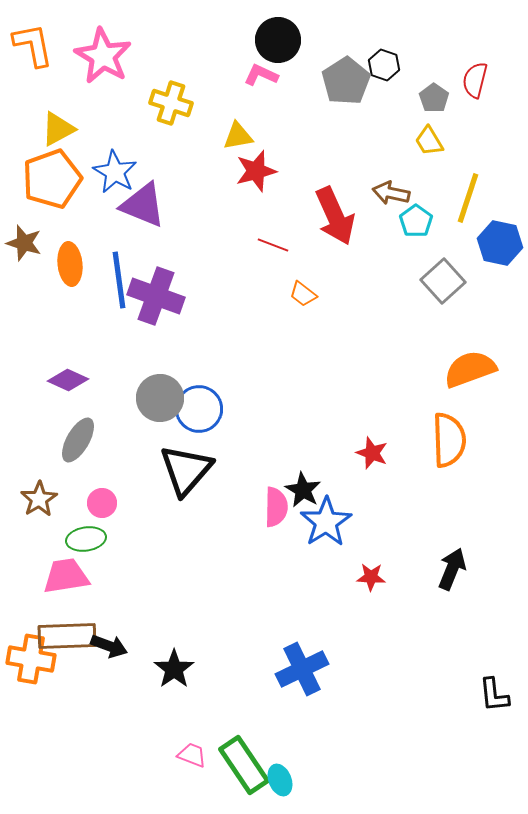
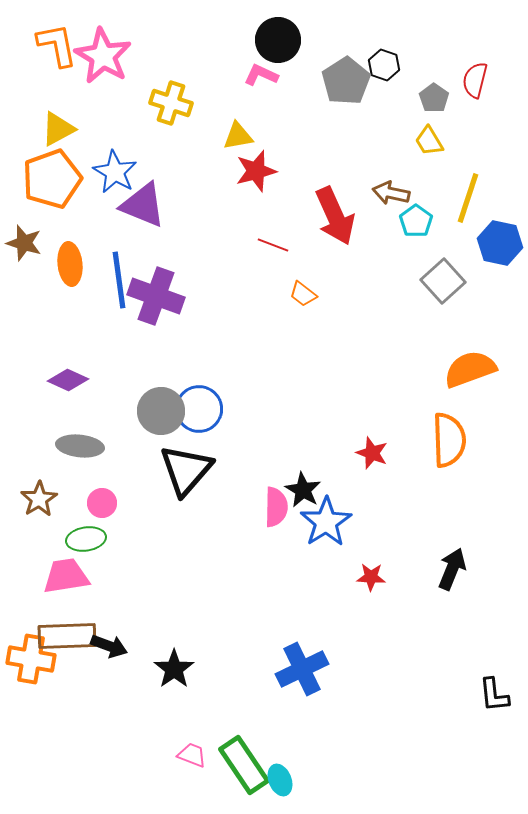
orange L-shape at (33, 45): moved 24 px right
gray circle at (160, 398): moved 1 px right, 13 px down
gray ellipse at (78, 440): moved 2 px right, 6 px down; rotated 66 degrees clockwise
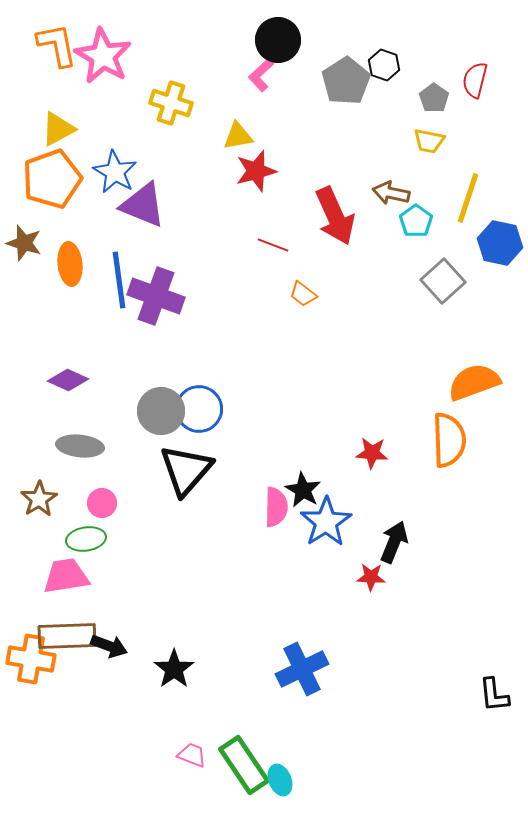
pink L-shape at (261, 75): rotated 68 degrees counterclockwise
yellow trapezoid at (429, 141): rotated 48 degrees counterclockwise
orange semicircle at (470, 369): moved 4 px right, 13 px down
red star at (372, 453): rotated 16 degrees counterclockwise
black arrow at (452, 569): moved 58 px left, 27 px up
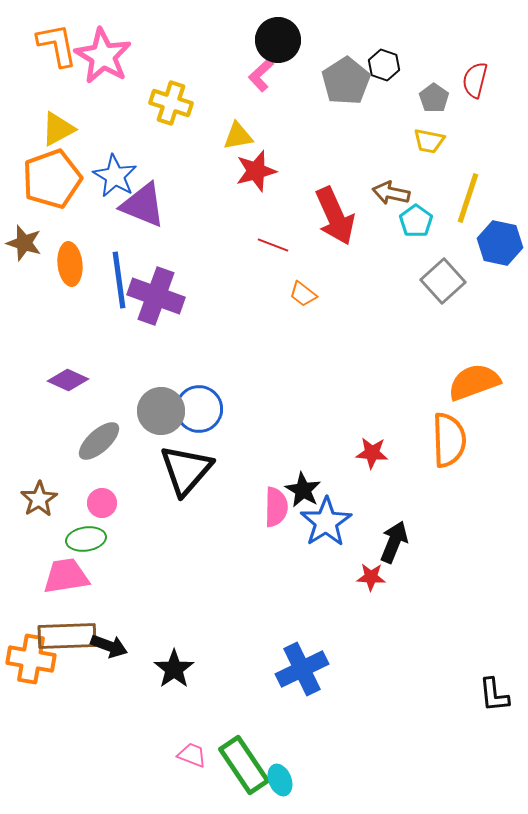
blue star at (115, 172): moved 4 px down
gray ellipse at (80, 446): moved 19 px right, 5 px up; rotated 48 degrees counterclockwise
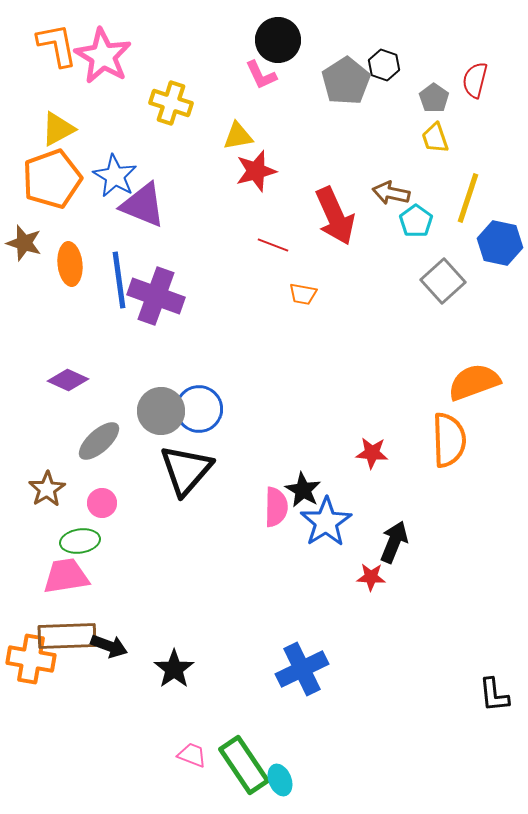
pink L-shape at (261, 75): rotated 72 degrees counterclockwise
yellow trapezoid at (429, 141): moved 6 px right, 3 px up; rotated 60 degrees clockwise
orange trapezoid at (303, 294): rotated 28 degrees counterclockwise
brown star at (39, 499): moved 8 px right, 10 px up
green ellipse at (86, 539): moved 6 px left, 2 px down
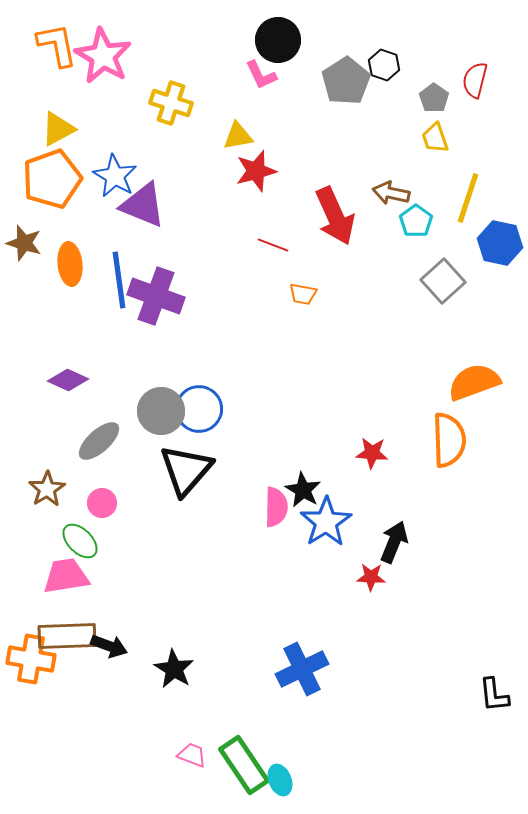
green ellipse at (80, 541): rotated 54 degrees clockwise
black star at (174, 669): rotated 6 degrees counterclockwise
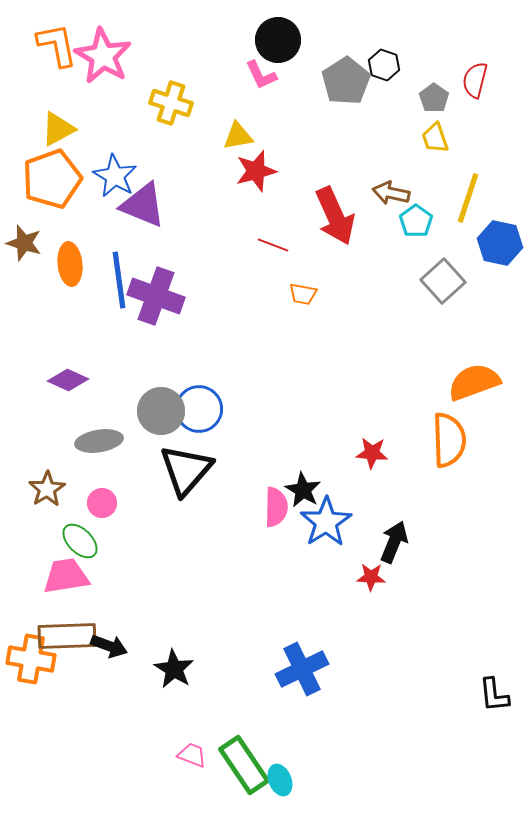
gray ellipse at (99, 441): rotated 33 degrees clockwise
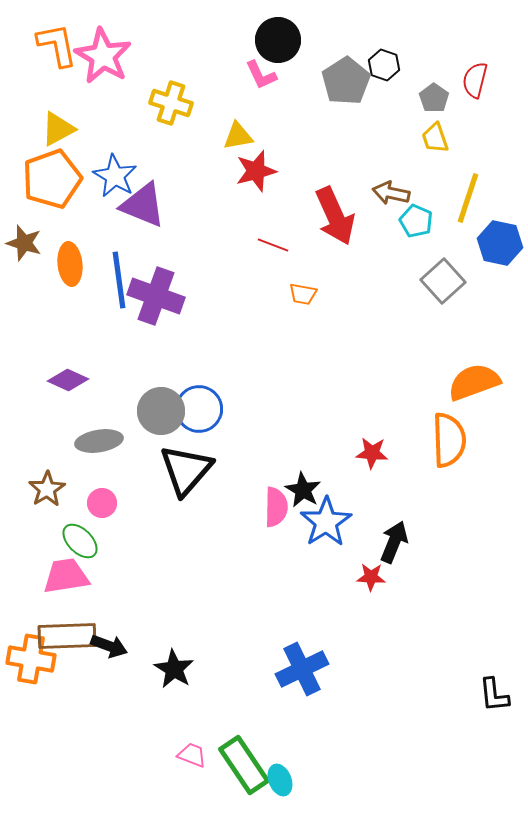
cyan pentagon at (416, 221): rotated 12 degrees counterclockwise
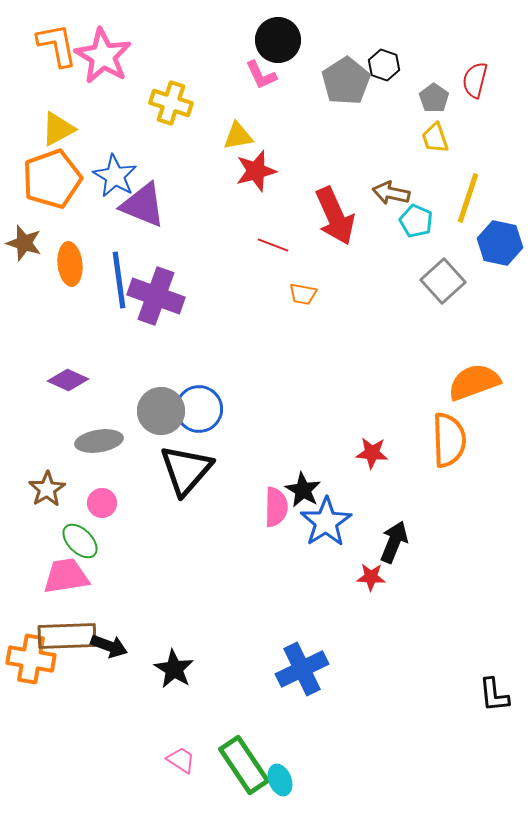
pink trapezoid at (192, 755): moved 11 px left, 5 px down; rotated 12 degrees clockwise
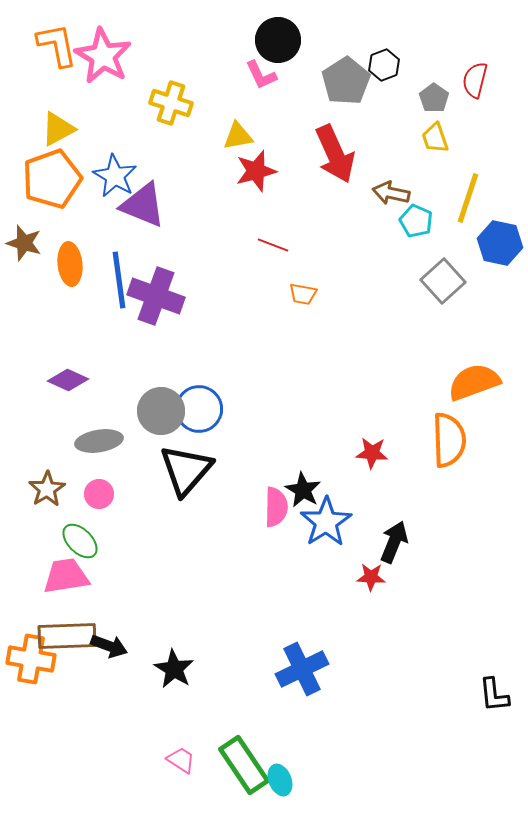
black hexagon at (384, 65): rotated 20 degrees clockwise
red arrow at (335, 216): moved 62 px up
pink circle at (102, 503): moved 3 px left, 9 px up
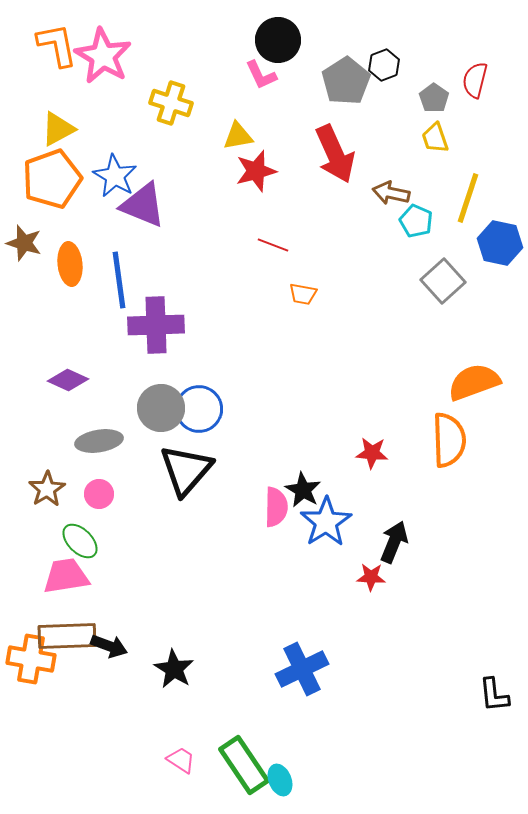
purple cross at (156, 296): moved 29 px down; rotated 22 degrees counterclockwise
gray circle at (161, 411): moved 3 px up
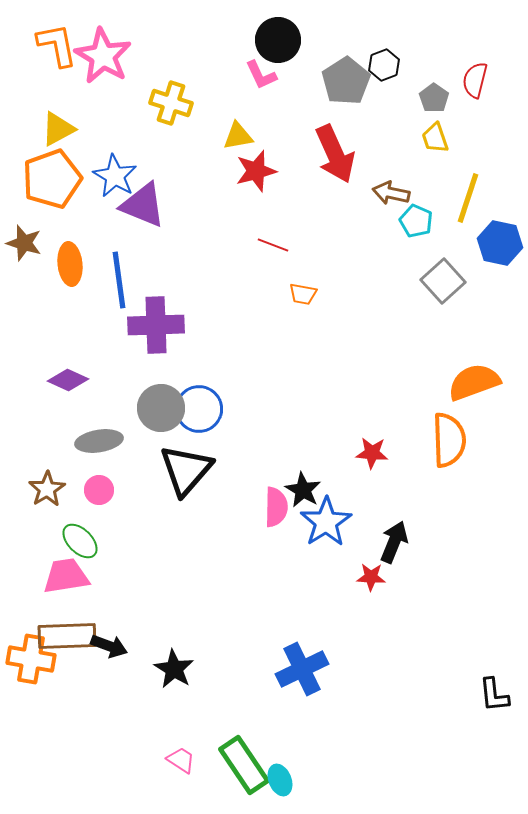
pink circle at (99, 494): moved 4 px up
